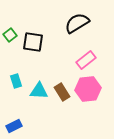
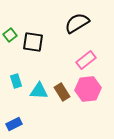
blue rectangle: moved 2 px up
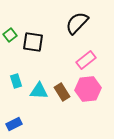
black semicircle: rotated 15 degrees counterclockwise
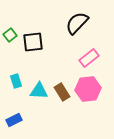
black square: rotated 15 degrees counterclockwise
pink rectangle: moved 3 px right, 2 px up
blue rectangle: moved 4 px up
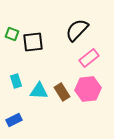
black semicircle: moved 7 px down
green square: moved 2 px right, 1 px up; rotated 32 degrees counterclockwise
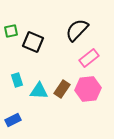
green square: moved 1 px left, 3 px up; rotated 32 degrees counterclockwise
black square: rotated 30 degrees clockwise
cyan rectangle: moved 1 px right, 1 px up
brown rectangle: moved 3 px up; rotated 66 degrees clockwise
blue rectangle: moved 1 px left
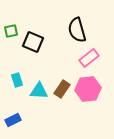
black semicircle: rotated 60 degrees counterclockwise
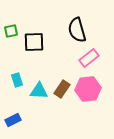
black square: moved 1 px right; rotated 25 degrees counterclockwise
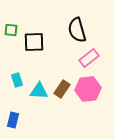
green square: moved 1 px up; rotated 16 degrees clockwise
blue rectangle: rotated 49 degrees counterclockwise
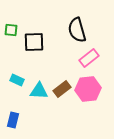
cyan rectangle: rotated 48 degrees counterclockwise
brown rectangle: rotated 18 degrees clockwise
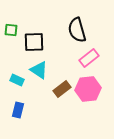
cyan triangle: moved 21 px up; rotated 30 degrees clockwise
blue rectangle: moved 5 px right, 10 px up
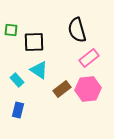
cyan rectangle: rotated 24 degrees clockwise
